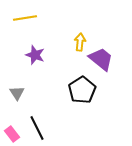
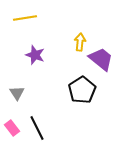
pink rectangle: moved 6 px up
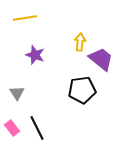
black pentagon: rotated 24 degrees clockwise
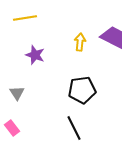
purple trapezoid: moved 12 px right, 22 px up; rotated 12 degrees counterclockwise
black line: moved 37 px right
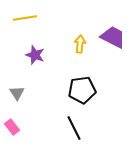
yellow arrow: moved 2 px down
pink rectangle: moved 1 px up
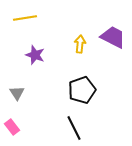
black pentagon: rotated 12 degrees counterclockwise
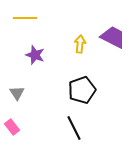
yellow line: rotated 10 degrees clockwise
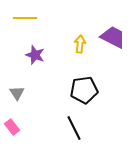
black pentagon: moved 2 px right; rotated 12 degrees clockwise
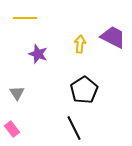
purple star: moved 3 px right, 1 px up
black pentagon: rotated 24 degrees counterclockwise
pink rectangle: moved 2 px down
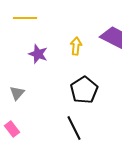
yellow arrow: moved 4 px left, 2 px down
gray triangle: rotated 14 degrees clockwise
